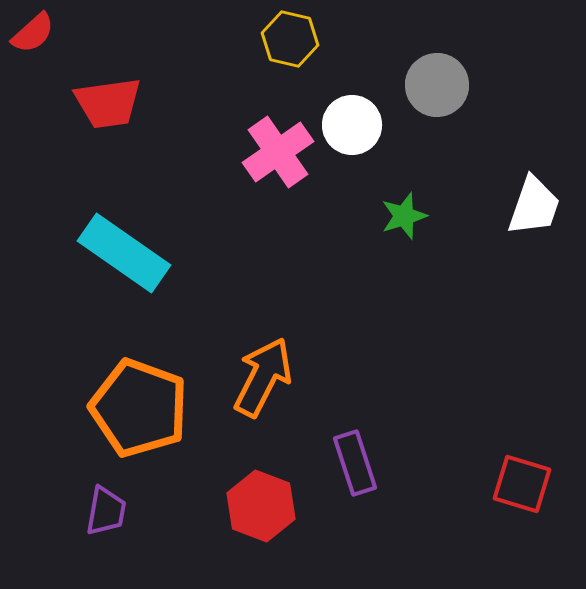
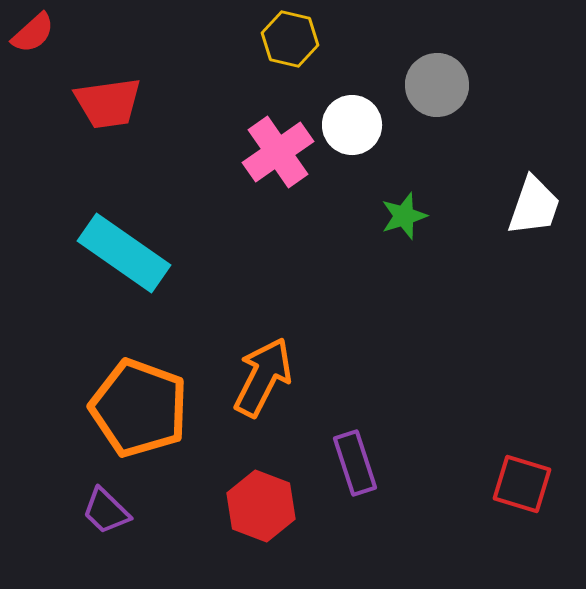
purple trapezoid: rotated 124 degrees clockwise
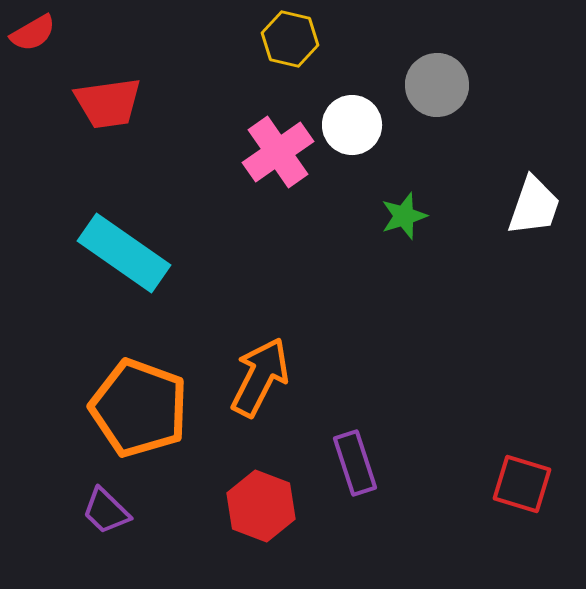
red semicircle: rotated 12 degrees clockwise
orange arrow: moved 3 px left
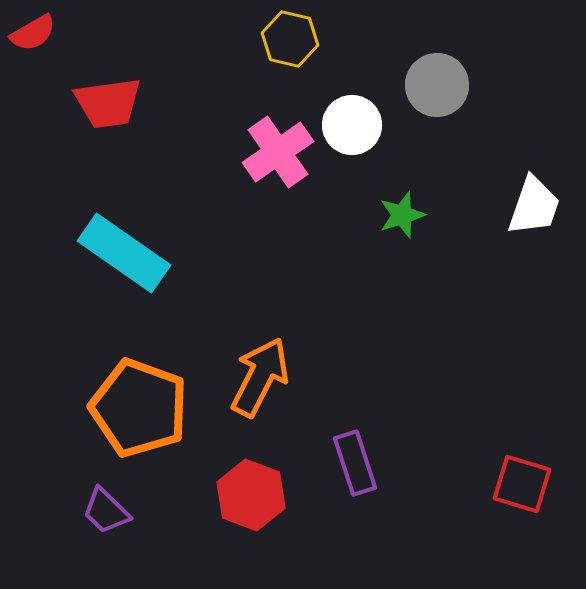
green star: moved 2 px left, 1 px up
red hexagon: moved 10 px left, 11 px up
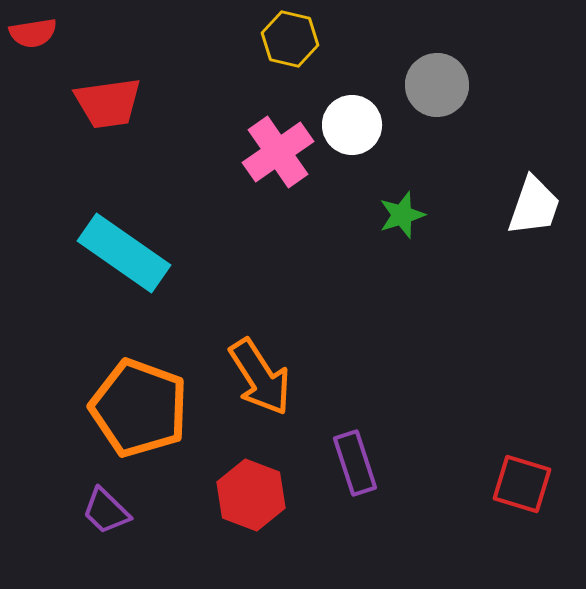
red semicircle: rotated 21 degrees clockwise
orange arrow: rotated 120 degrees clockwise
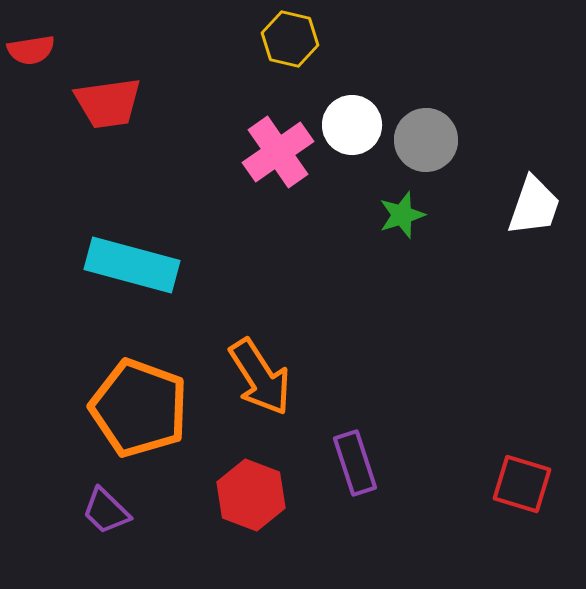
red semicircle: moved 2 px left, 17 px down
gray circle: moved 11 px left, 55 px down
cyan rectangle: moved 8 px right, 12 px down; rotated 20 degrees counterclockwise
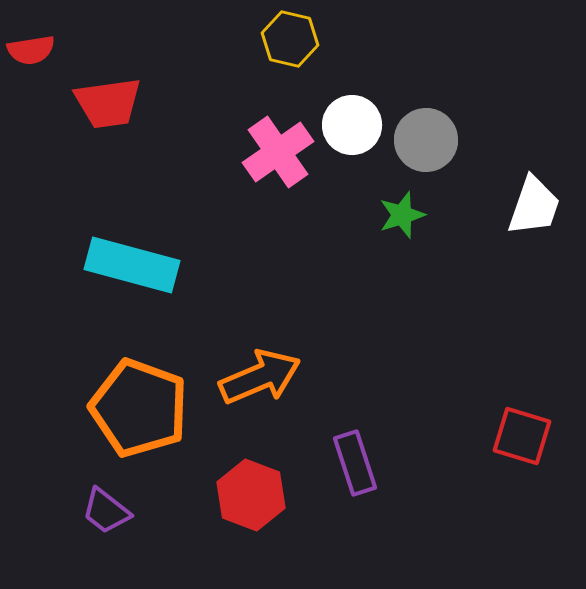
orange arrow: rotated 80 degrees counterclockwise
red square: moved 48 px up
purple trapezoid: rotated 6 degrees counterclockwise
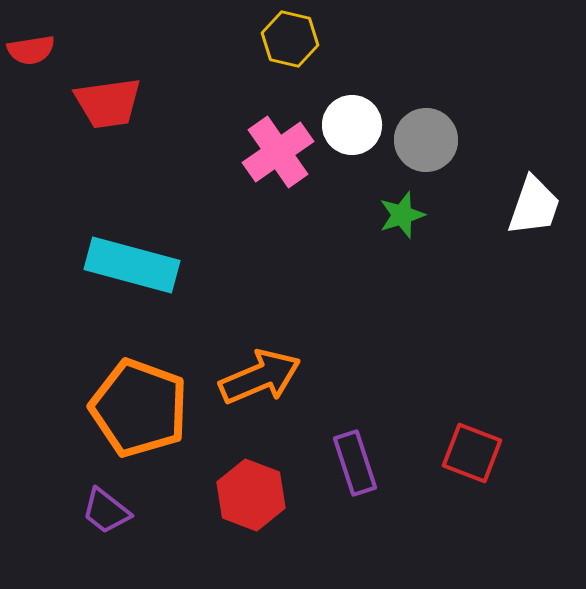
red square: moved 50 px left, 17 px down; rotated 4 degrees clockwise
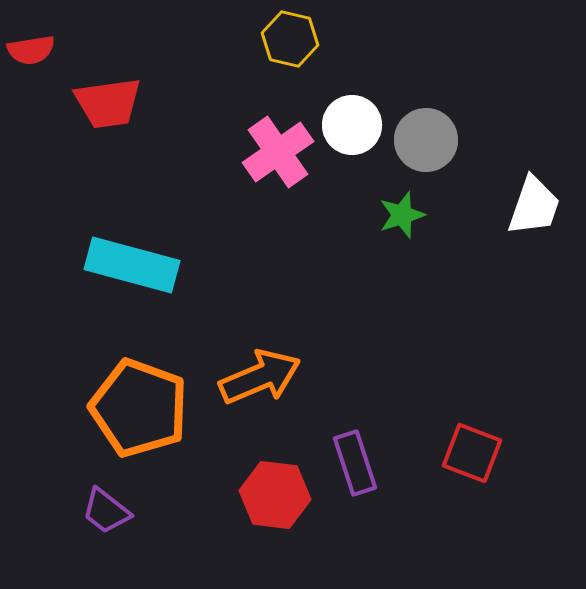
red hexagon: moved 24 px right; rotated 14 degrees counterclockwise
